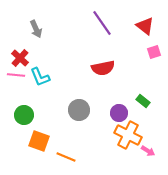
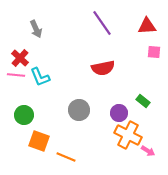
red triangle: moved 2 px right; rotated 42 degrees counterclockwise
pink square: rotated 24 degrees clockwise
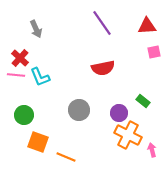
pink square: rotated 16 degrees counterclockwise
orange square: moved 1 px left, 1 px down
pink arrow: moved 4 px right, 1 px up; rotated 136 degrees counterclockwise
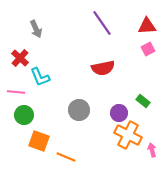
pink square: moved 6 px left, 3 px up; rotated 16 degrees counterclockwise
pink line: moved 17 px down
orange square: moved 1 px right, 1 px up
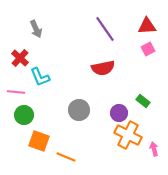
purple line: moved 3 px right, 6 px down
pink arrow: moved 2 px right, 1 px up
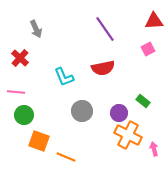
red triangle: moved 7 px right, 5 px up
cyan L-shape: moved 24 px right
gray circle: moved 3 px right, 1 px down
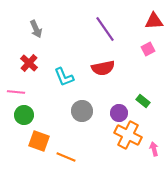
red cross: moved 9 px right, 5 px down
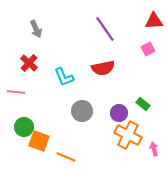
green rectangle: moved 3 px down
green circle: moved 12 px down
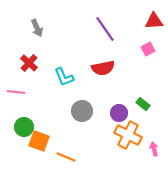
gray arrow: moved 1 px right, 1 px up
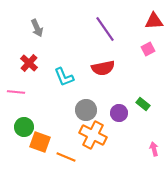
gray circle: moved 4 px right, 1 px up
orange cross: moved 35 px left
orange square: moved 1 px right, 1 px down
